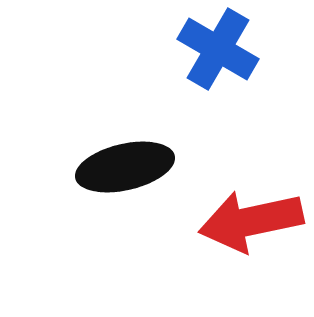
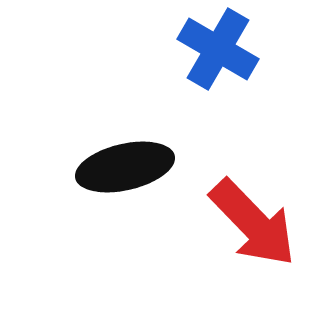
red arrow: moved 2 px right, 2 px down; rotated 122 degrees counterclockwise
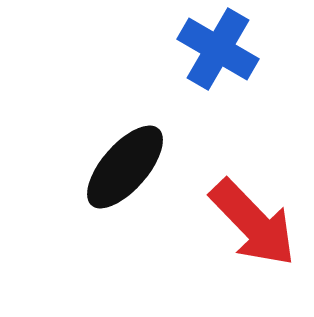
black ellipse: rotated 36 degrees counterclockwise
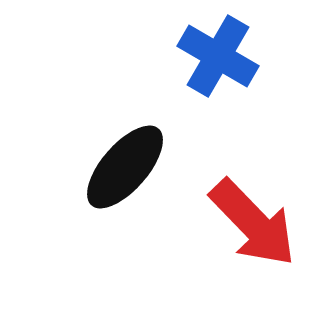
blue cross: moved 7 px down
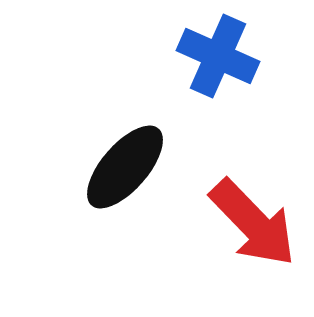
blue cross: rotated 6 degrees counterclockwise
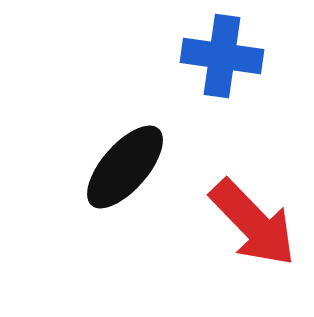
blue cross: moved 4 px right; rotated 16 degrees counterclockwise
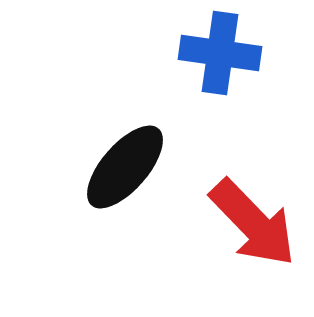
blue cross: moved 2 px left, 3 px up
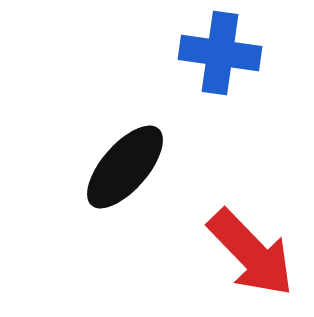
red arrow: moved 2 px left, 30 px down
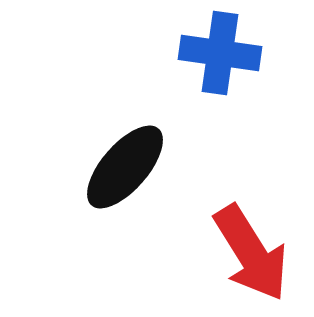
red arrow: rotated 12 degrees clockwise
